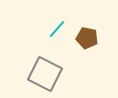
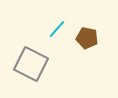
gray square: moved 14 px left, 10 px up
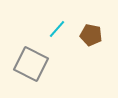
brown pentagon: moved 4 px right, 3 px up
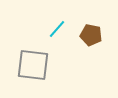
gray square: moved 2 px right, 1 px down; rotated 20 degrees counterclockwise
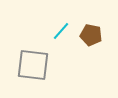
cyan line: moved 4 px right, 2 px down
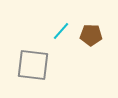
brown pentagon: rotated 10 degrees counterclockwise
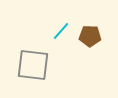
brown pentagon: moved 1 px left, 1 px down
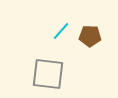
gray square: moved 15 px right, 9 px down
